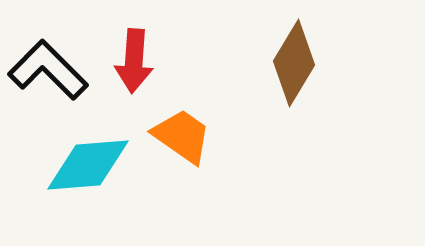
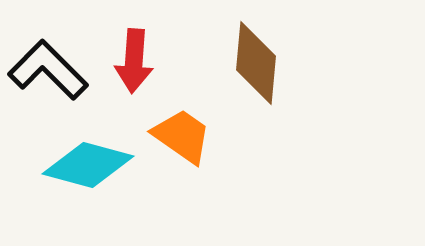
brown diamond: moved 38 px left; rotated 26 degrees counterclockwise
cyan diamond: rotated 20 degrees clockwise
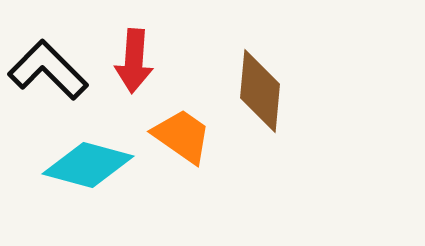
brown diamond: moved 4 px right, 28 px down
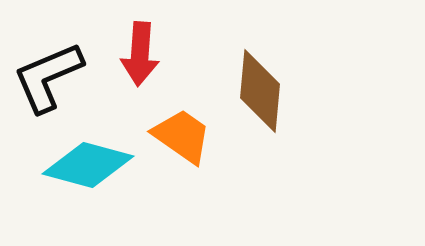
red arrow: moved 6 px right, 7 px up
black L-shape: moved 7 px down; rotated 68 degrees counterclockwise
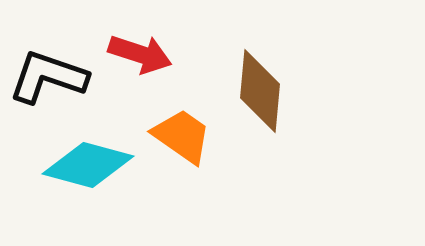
red arrow: rotated 76 degrees counterclockwise
black L-shape: rotated 42 degrees clockwise
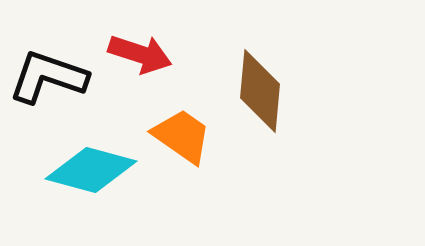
cyan diamond: moved 3 px right, 5 px down
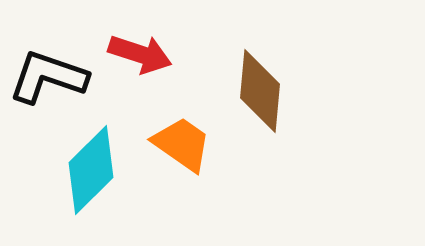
orange trapezoid: moved 8 px down
cyan diamond: rotated 60 degrees counterclockwise
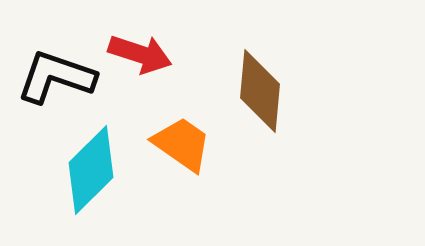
black L-shape: moved 8 px right
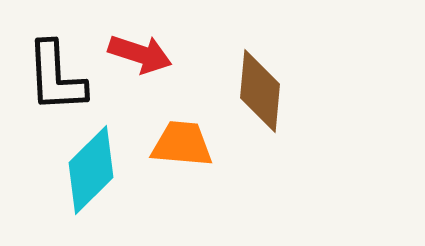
black L-shape: rotated 112 degrees counterclockwise
orange trapezoid: rotated 30 degrees counterclockwise
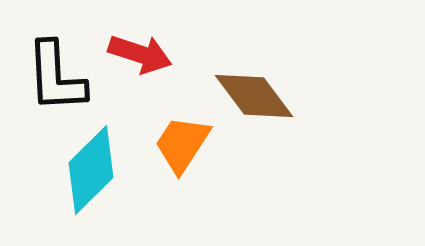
brown diamond: moved 6 px left, 5 px down; rotated 42 degrees counterclockwise
orange trapezoid: rotated 62 degrees counterclockwise
